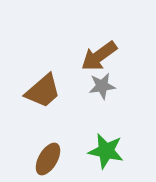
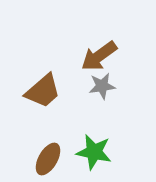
green star: moved 12 px left, 1 px down
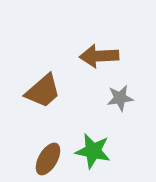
brown arrow: rotated 33 degrees clockwise
gray star: moved 18 px right, 12 px down
green star: moved 1 px left, 1 px up
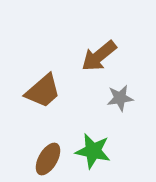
brown arrow: rotated 36 degrees counterclockwise
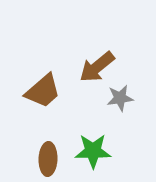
brown arrow: moved 2 px left, 11 px down
green star: rotated 12 degrees counterclockwise
brown ellipse: rotated 28 degrees counterclockwise
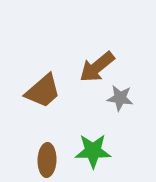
gray star: rotated 16 degrees clockwise
brown ellipse: moved 1 px left, 1 px down
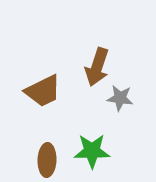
brown arrow: rotated 33 degrees counterclockwise
brown trapezoid: rotated 15 degrees clockwise
green star: moved 1 px left
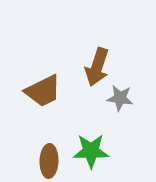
green star: moved 1 px left
brown ellipse: moved 2 px right, 1 px down
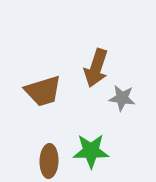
brown arrow: moved 1 px left, 1 px down
brown trapezoid: rotated 9 degrees clockwise
gray star: moved 2 px right
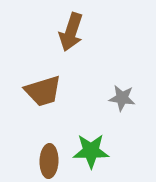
brown arrow: moved 25 px left, 36 px up
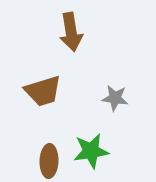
brown arrow: rotated 27 degrees counterclockwise
gray star: moved 7 px left
green star: rotated 9 degrees counterclockwise
